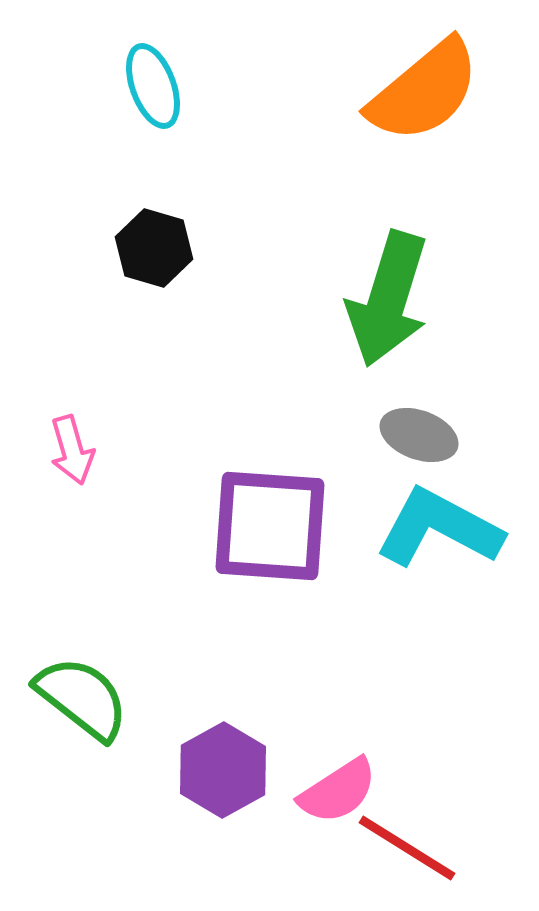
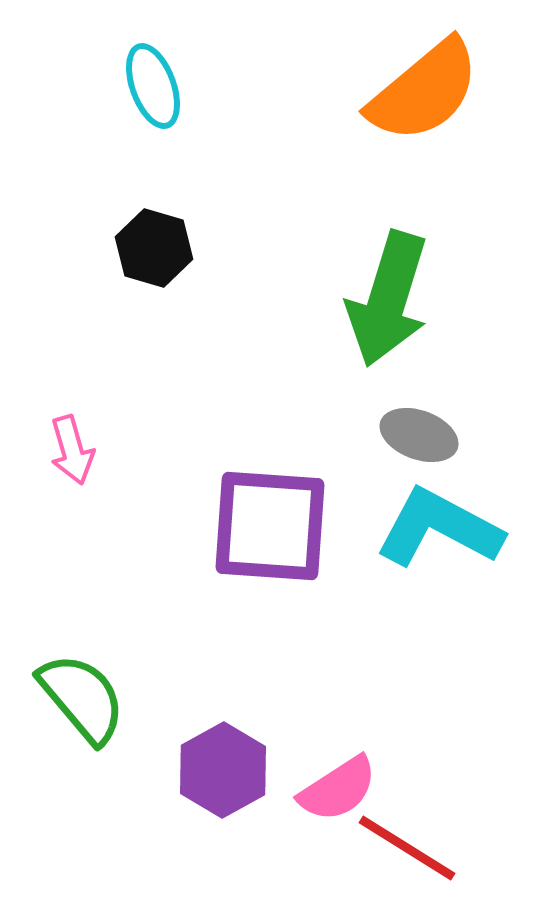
green semicircle: rotated 12 degrees clockwise
pink semicircle: moved 2 px up
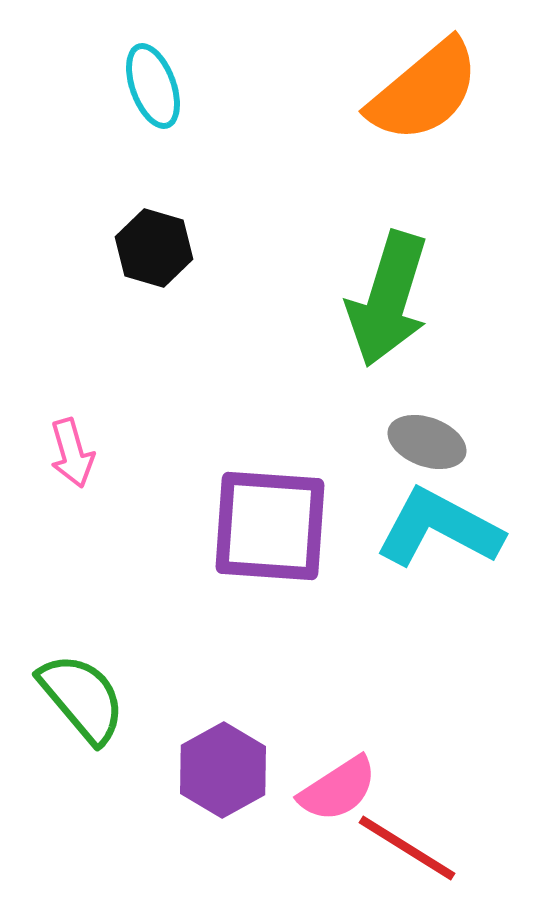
gray ellipse: moved 8 px right, 7 px down
pink arrow: moved 3 px down
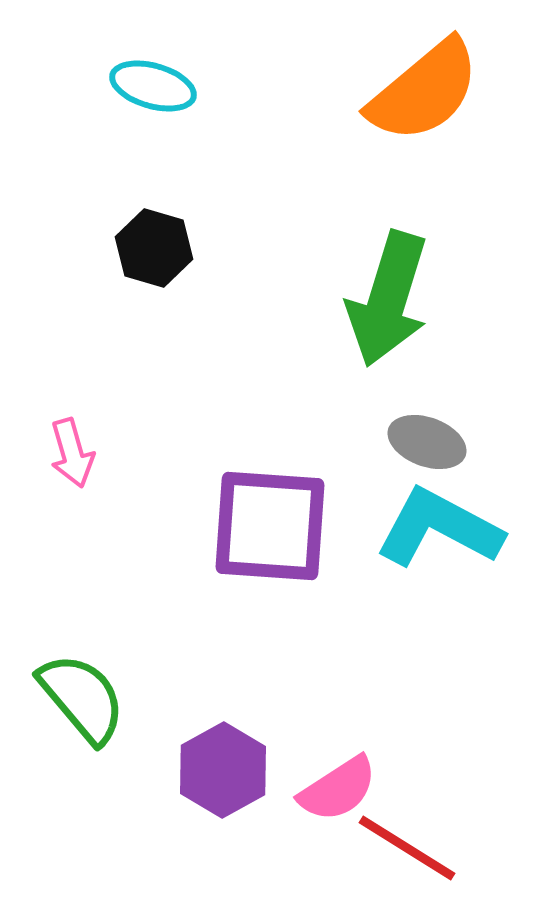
cyan ellipse: rotated 54 degrees counterclockwise
